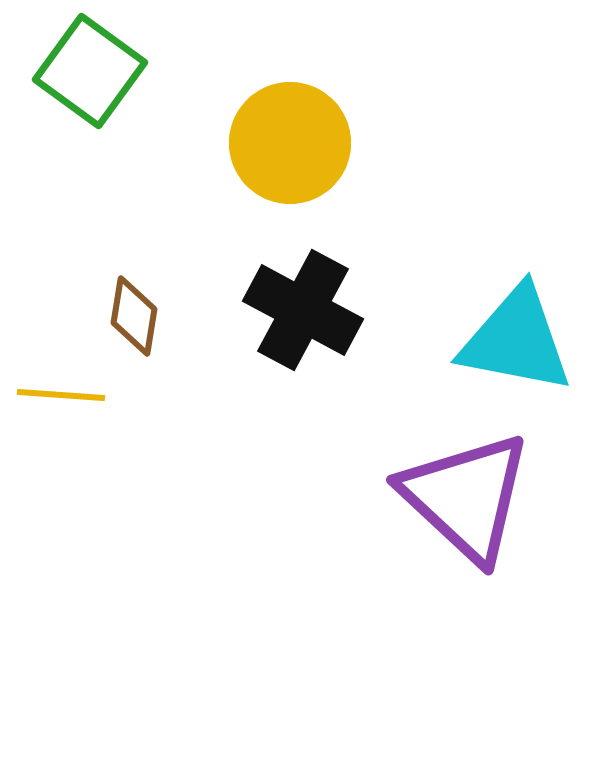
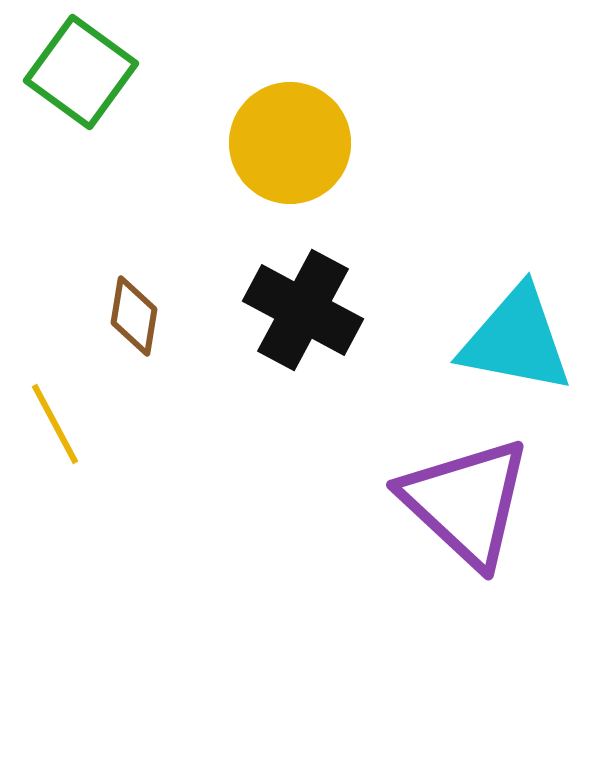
green square: moved 9 px left, 1 px down
yellow line: moved 6 px left, 29 px down; rotated 58 degrees clockwise
purple triangle: moved 5 px down
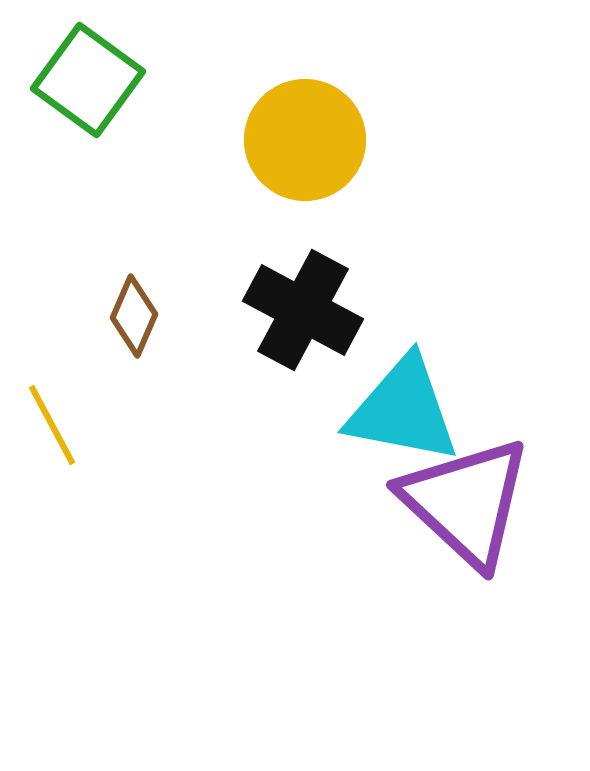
green square: moved 7 px right, 8 px down
yellow circle: moved 15 px right, 3 px up
brown diamond: rotated 14 degrees clockwise
cyan triangle: moved 113 px left, 70 px down
yellow line: moved 3 px left, 1 px down
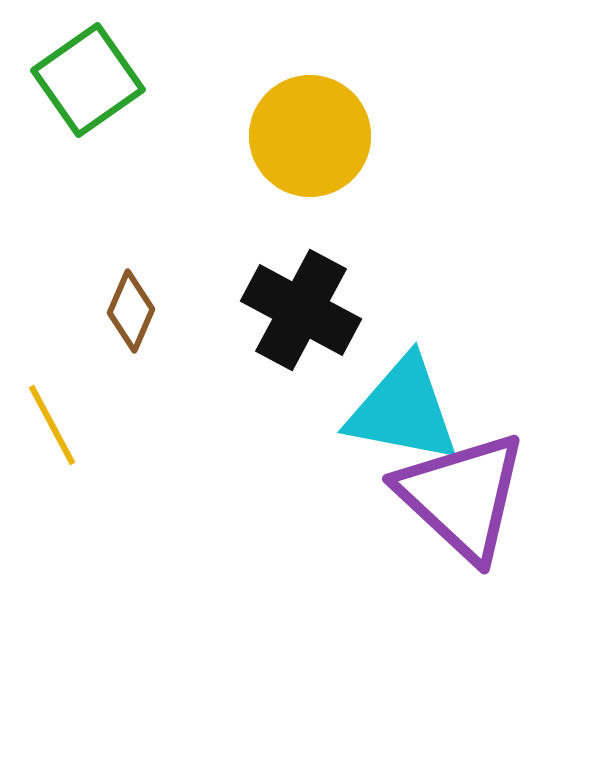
green square: rotated 19 degrees clockwise
yellow circle: moved 5 px right, 4 px up
black cross: moved 2 px left
brown diamond: moved 3 px left, 5 px up
purple triangle: moved 4 px left, 6 px up
